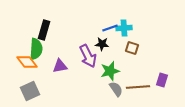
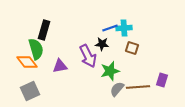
green semicircle: rotated 20 degrees counterclockwise
gray semicircle: moved 1 px right; rotated 105 degrees counterclockwise
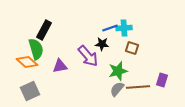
black rectangle: rotated 12 degrees clockwise
purple arrow: rotated 15 degrees counterclockwise
orange diamond: rotated 10 degrees counterclockwise
green star: moved 8 px right
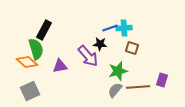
black star: moved 2 px left
gray semicircle: moved 2 px left, 1 px down
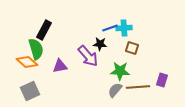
green star: moved 2 px right; rotated 18 degrees clockwise
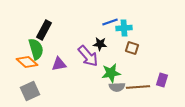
blue line: moved 6 px up
purple triangle: moved 1 px left, 2 px up
green star: moved 9 px left, 2 px down; rotated 12 degrees counterclockwise
gray semicircle: moved 2 px right, 3 px up; rotated 133 degrees counterclockwise
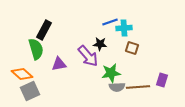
orange diamond: moved 5 px left, 12 px down
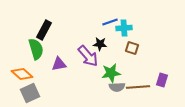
gray square: moved 2 px down
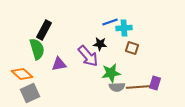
green semicircle: moved 1 px right
purple rectangle: moved 7 px left, 3 px down
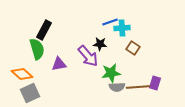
cyan cross: moved 2 px left
brown square: moved 1 px right; rotated 16 degrees clockwise
